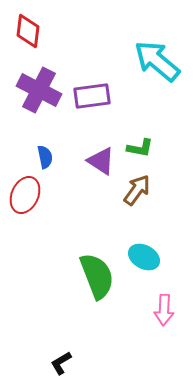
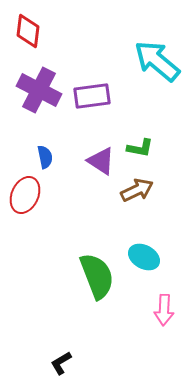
brown arrow: rotated 28 degrees clockwise
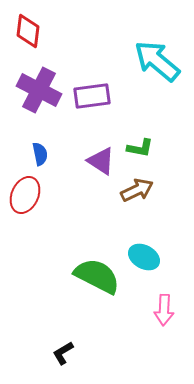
blue semicircle: moved 5 px left, 3 px up
green semicircle: rotated 42 degrees counterclockwise
black L-shape: moved 2 px right, 10 px up
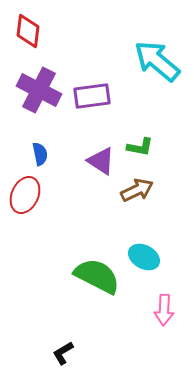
green L-shape: moved 1 px up
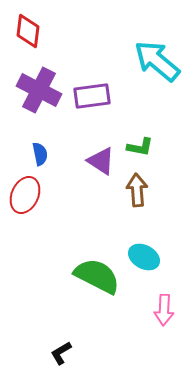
brown arrow: rotated 68 degrees counterclockwise
black L-shape: moved 2 px left
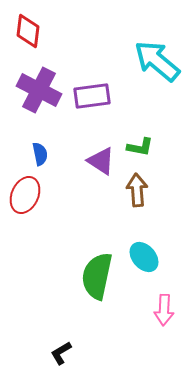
cyan ellipse: rotated 20 degrees clockwise
green semicircle: rotated 105 degrees counterclockwise
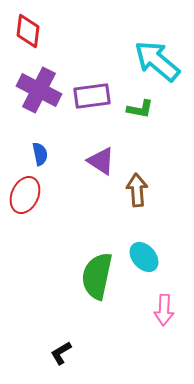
green L-shape: moved 38 px up
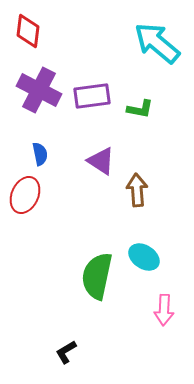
cyan arrow: moved 18 px up
cyan ellipse: rotated 16 degrees counterclockwise
black L-shape: moved 5 px right, 1 px up
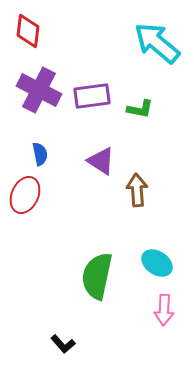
cyan ellipse: moved 13 px right, 6 px down
black L-shape: moved 3 px left, 8 px up; rotated 100 degrees counterclockwise
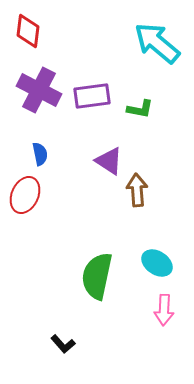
purple triangle: moved 8 px right
